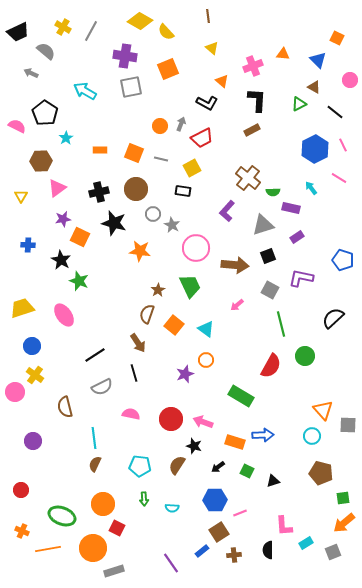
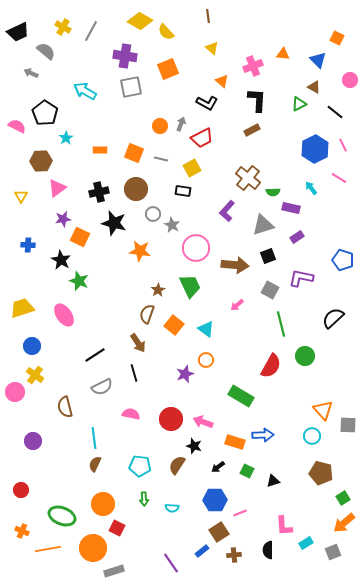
green square at (343, 498): rotated 24 degrees counterclockwise
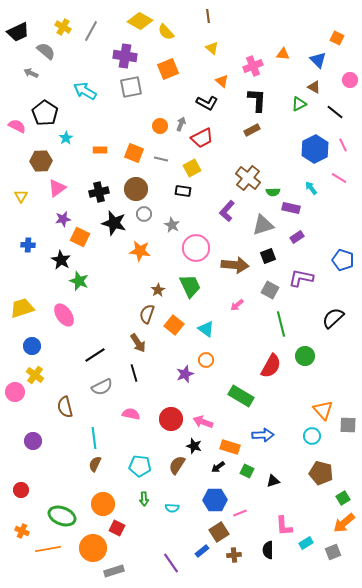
gray circle at (153, 214): moved 9 px left
orange rectangle at (235, 442): moved 5 px left, 5 px down
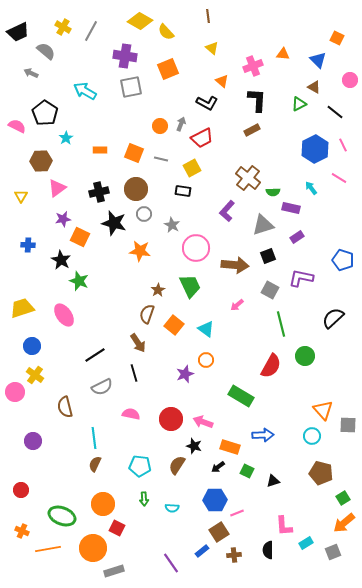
pink line at (240, 513): moved 3 px left
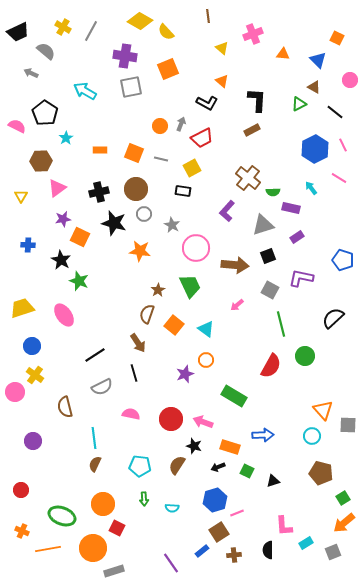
yellow triangle at (212, 48): moved 10 px right
pink cross at (253, 66): moved 32 px up
green rectangle at (241, 396): moved 7 px left
black arrow at (218, 467): rotated 16 degrees clockwise
blue hexagon at (215, 500): rotated 15 degrees counterclockwise
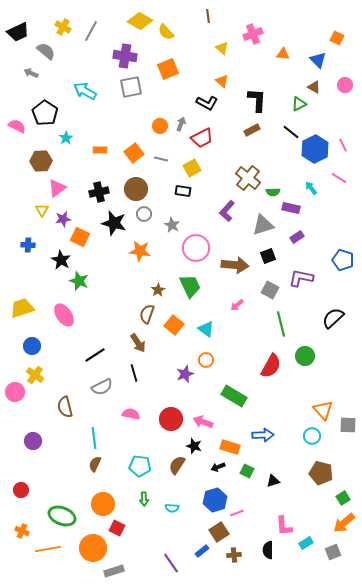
pink circle at (350, 80): moved 5 px left, 5 px down
black line at (335, 112): moved 44 px left, 20 px down
orange square at (134, 153): rotated 30 degrees clockwise
yellow triangle at (21, 196): moved 21 px right, 14 px down
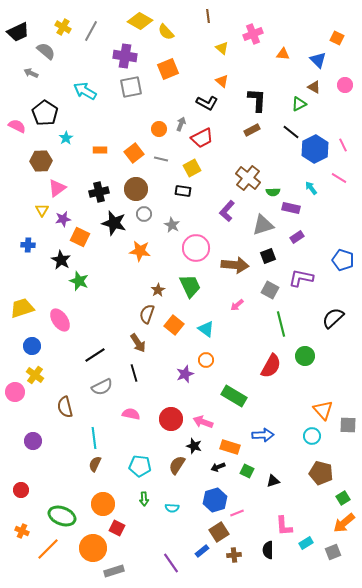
orange circle at (160, 126): moved 1 px left, 3 px down
pink ellipse at (64, 315): moved 4 px left, 5 px down
orange line at (48, 549): rotated 35 degrees counterclockwise
